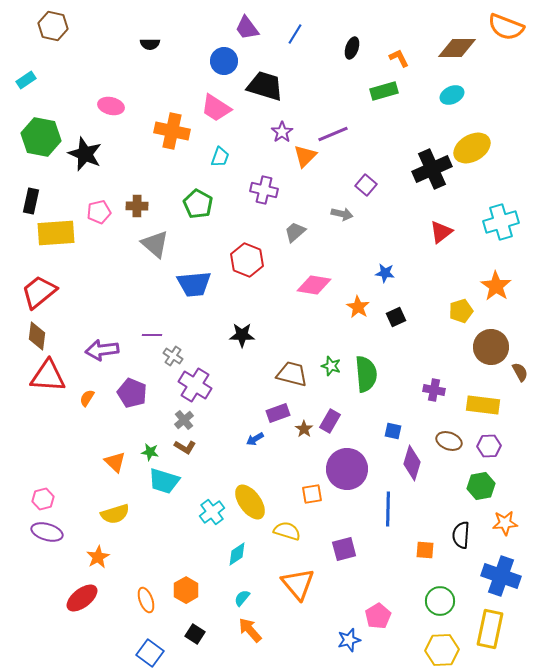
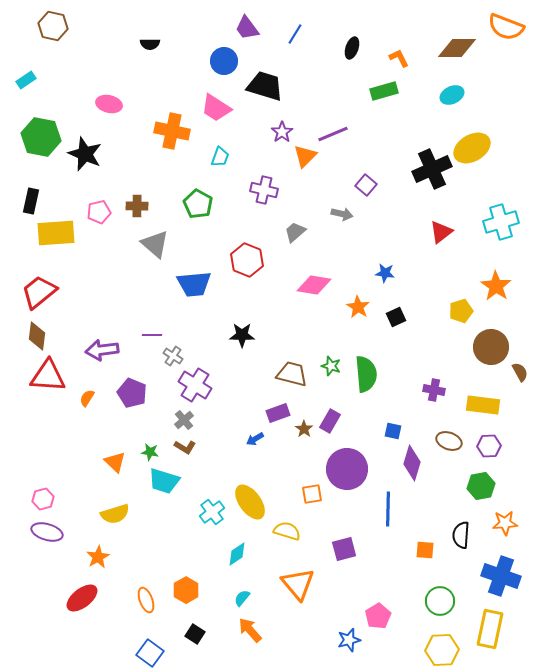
pink ellipse at (111, 106): moved 2 px left, 2 px up
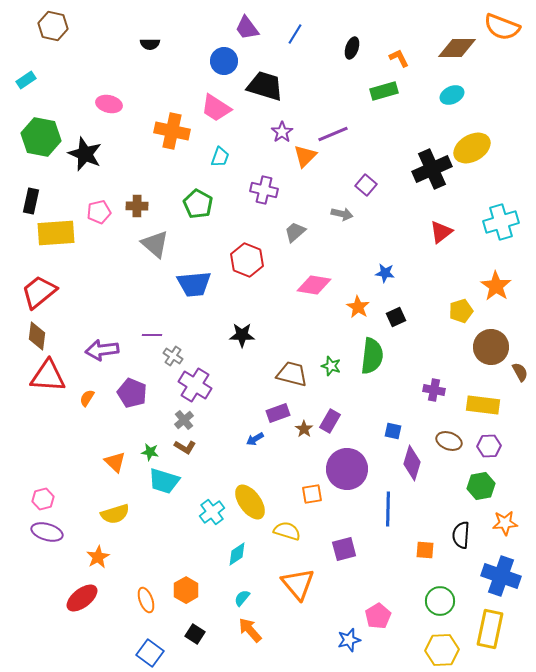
orange semicircle at (506, 27): moved 4 px left
green semicircle at (366, 374): moved 6 px right, 18 px up; rotated 12 degrees clockwise
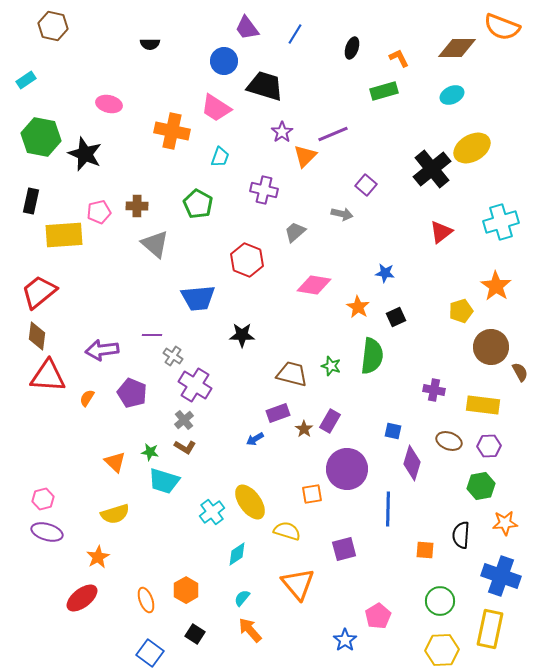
black cross at (432, 169): rotated 15 degrees counterclockwise
yellow rectangle at (56, 233): moved 8 px right, 2 px down
blue trapezoid at (194, 284): moved 4 px right, 14 px down
blue star at (349, 640): moved 4 px left; rotated 20 degrees counterclockwise
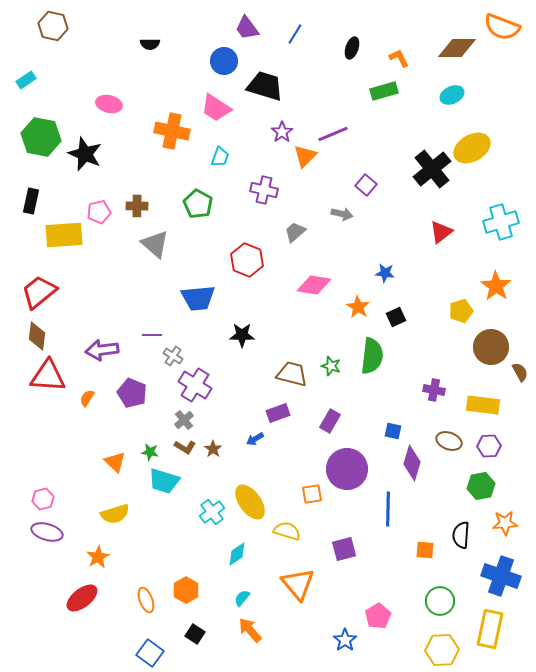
brown star at (304, 429): moved 91 px left, 20 px down
